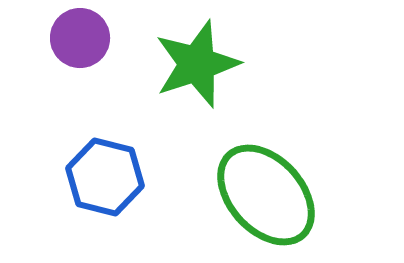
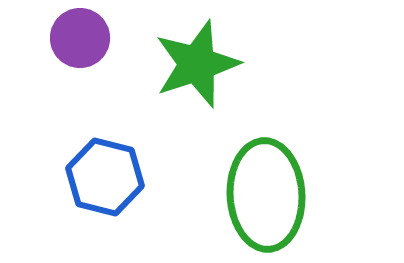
green ellipse: rotated 39 degrees clockwise
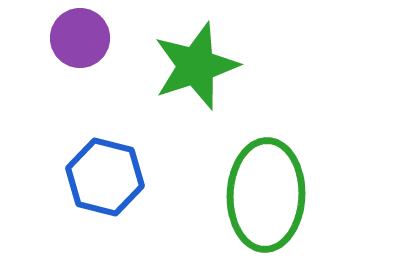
green star: moved 1 px left, 2 px down
green ellipse: rotated 5 degrees clockwise
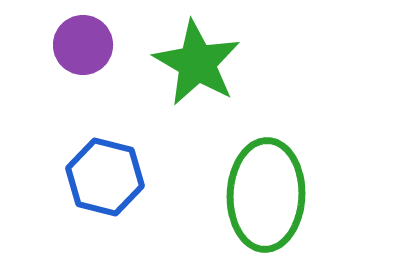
purple circle: moved 3 px right, 7 px down
green star: moved 1 px right, 3 px up; rotated 24 degrees counterclockwise
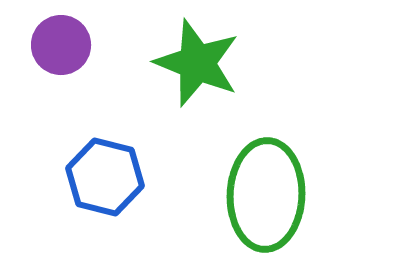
purple circle: moved 22 px left
green star: rotated 8 degrees counterclockwise
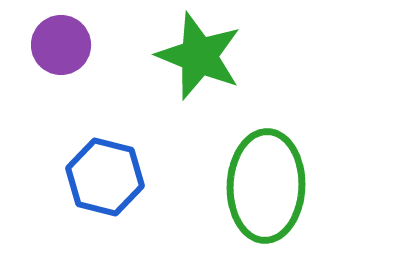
green star: moved 2 px right, 7 px up
green ellipse: moved 9 px up
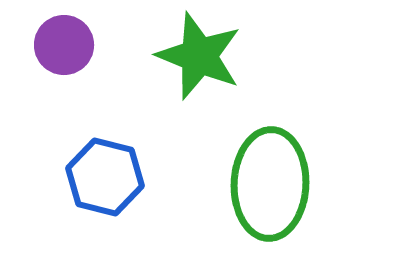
purple circle: moved 3 px right
green ellipse: moved 4 px right, 2 px up
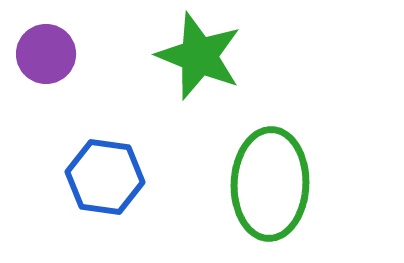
purple circle: moved 18 px left, 9 px down
blue hexagon: rotated 6 degrees counterclockwise
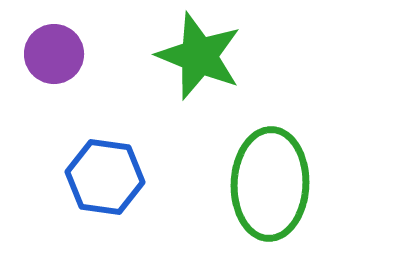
purple circle: moved 8 px right
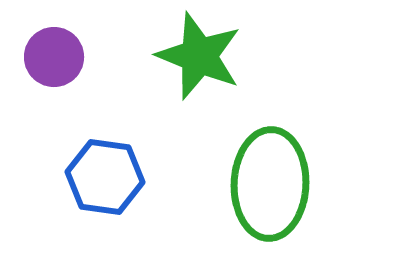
purple circle: moved 3 px down
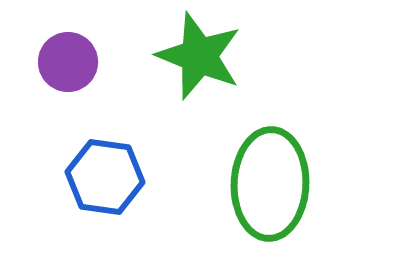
purple circle: moved 14 px right, 5 px down
